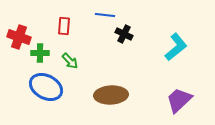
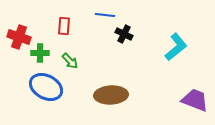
purple trapezoid: moved 16 px right; rotated 64 degrees clockwise
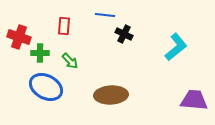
purple trapezoid: moved 1 px left; rotated 16 degrees counterclockwise
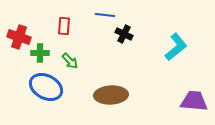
purple trapezoid: moved 1 px down
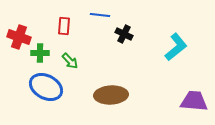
blue line: moved 5 px left
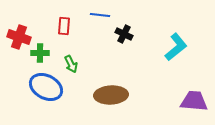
green arrow: moved 1 px right, 3 px down; rotated 18 degrees clockwise
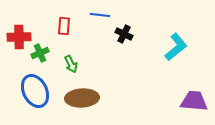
red cross: rotated 20 degrees counterclockwise
green cross: rotated 24 degrees counterclockwise
blue ellipse: moved 11 px left, 4 px down; rotated 36 degrees clockwise
brown ellipse: moved 29 px left, 3 px down
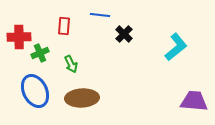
black cross: rotated 18 degrees clockwise
